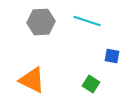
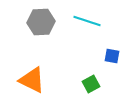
green square: rotated 30 degrees clockwise
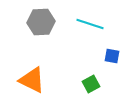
cyan line: moved 3 px right, 3 px down
